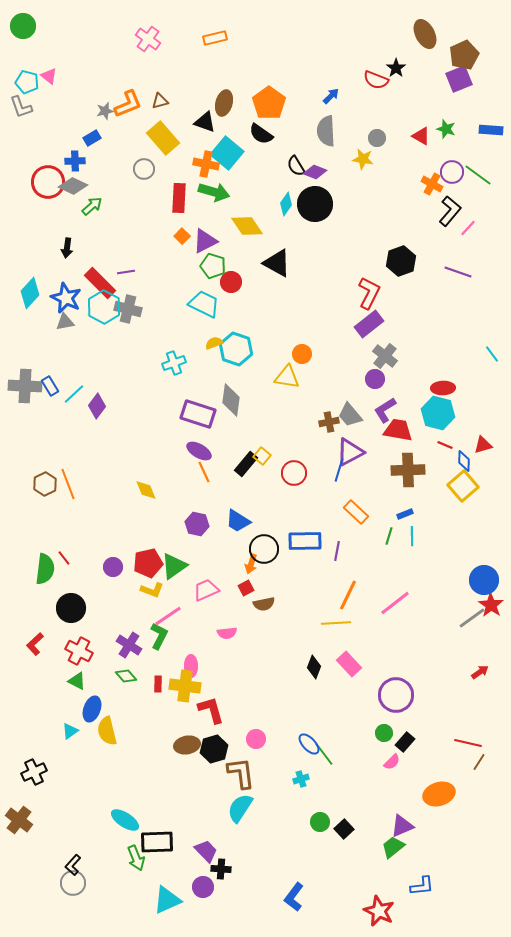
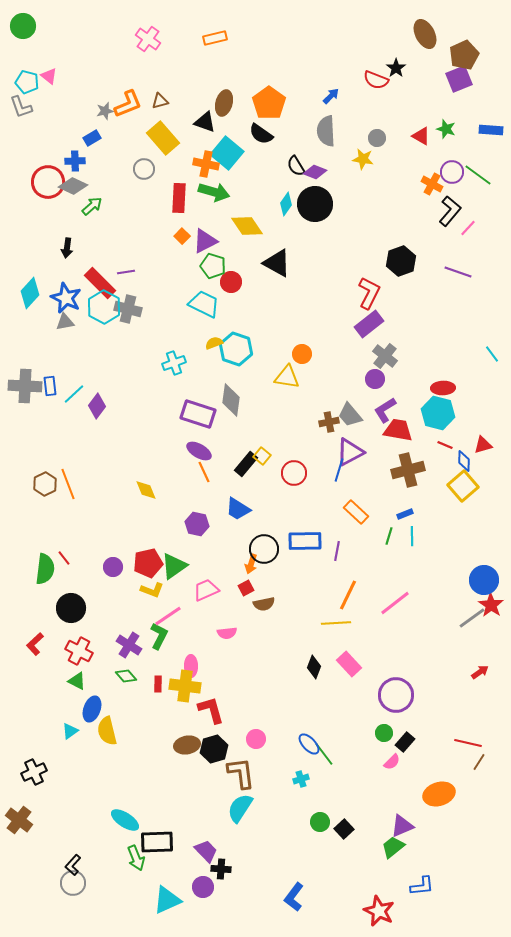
blue rectangle at (50, 386): rotated 24 degrees clockwise
brown cross at (408, 470): rotated 12 degrees counterclockwise
blue trapezoid at (238, 521): moved 12 px up
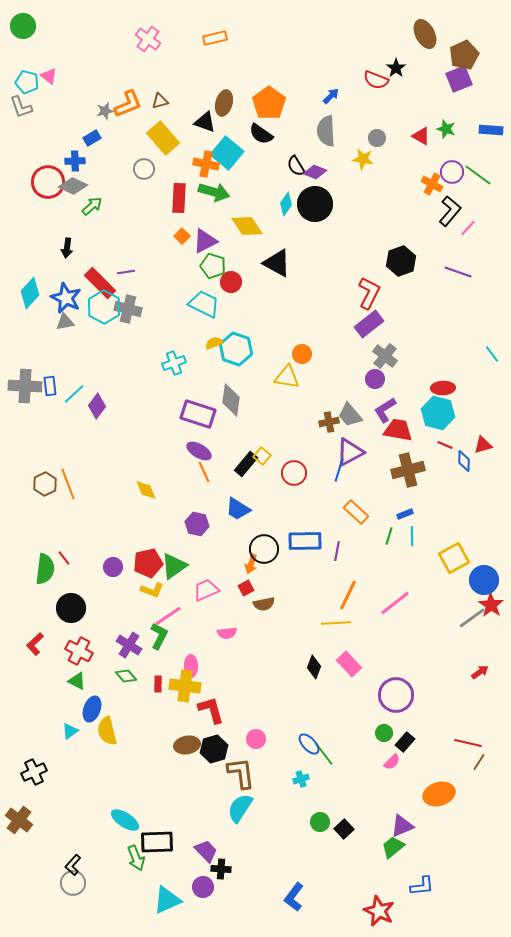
yellow square at (463, 486): moved 9 px left, 72 px down; rotated 12 degrees clockwise
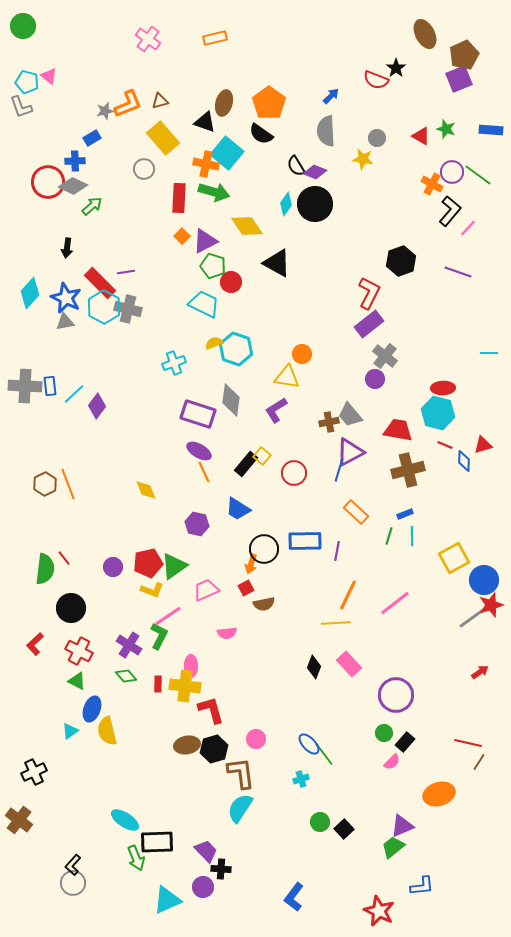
cyan line at (492, 354): moved 3 px left, 1 px up; rotated 54 degrees counterclockwise
purple L-shape at (385, 410): moved 109 px left
red star at (491, 605): rotated 20 degrees clockwise
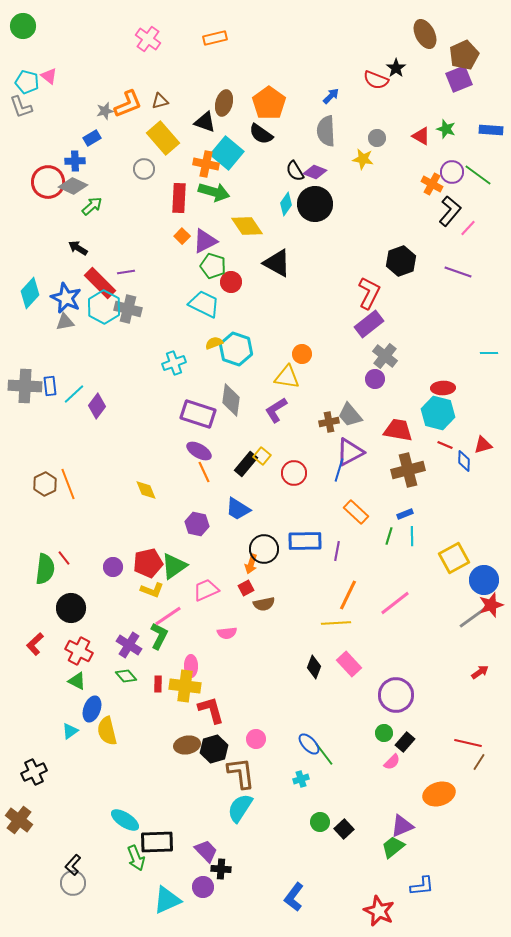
black semicircle at (296, 166): moved 1 px left, 5 px down
black arrow at (67, 248): moved 11 px right; rotated 114 degrees clockwise
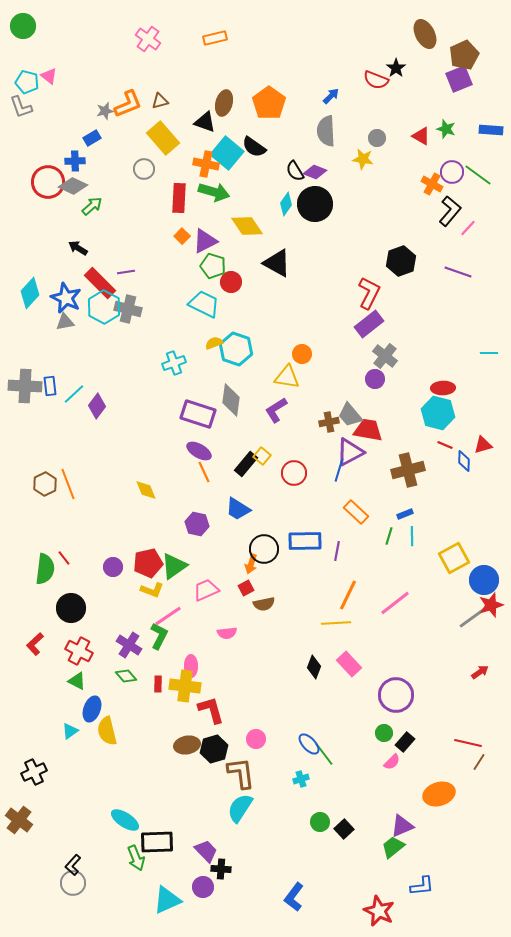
black semicircle at (261, 134): moved 7 px left, 13 px down
red trapezoid at (398, 430): moved 30 px left
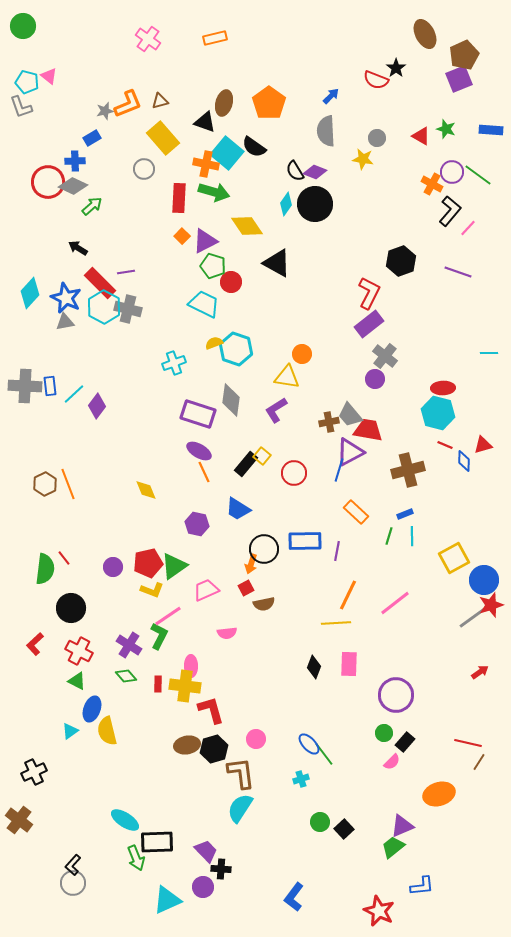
pink rectangle at (349, 664): rotated 45 degrees clockwise
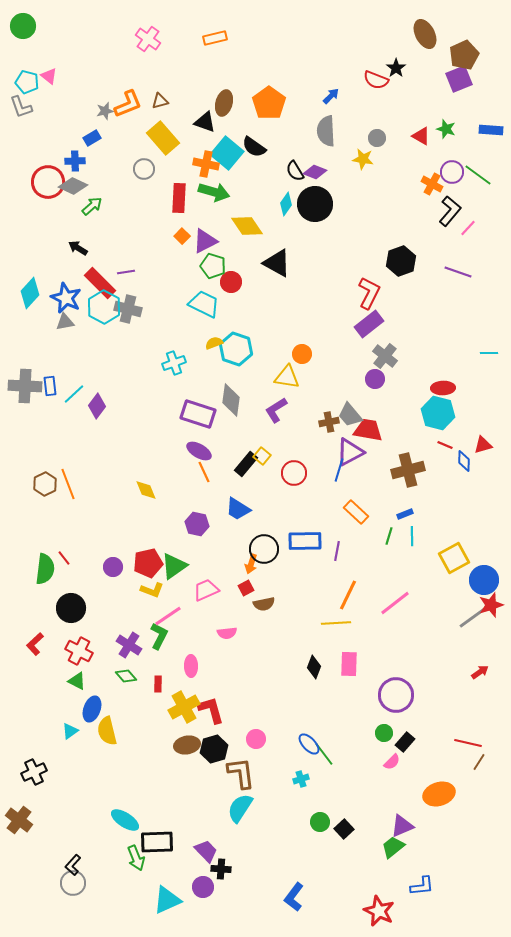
yellow cross at (185, 686): moved 1 px left, 21 px down; rotated 36 degrees counterclockwise
